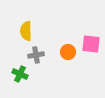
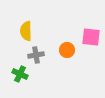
pink square: moved 7 px up
orange circle: moved 1 px left, 2 px up
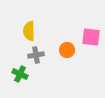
yellow semicircle: moved 3 px right
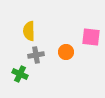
orange circle: moved 1 px left, 2 px down
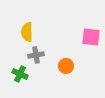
yellow semicircle: moved 2 px left, 1 px down
orange circle: moved 14 px down
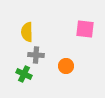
pink square: moved 6 px left, 8 px up
gray cross: rotated 14 degrees clockwise
green cross: moved 4 px right
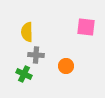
pink square: moved 1 px right, 2 px up
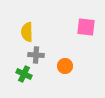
orange circle: moved 1 px left
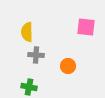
orange circle: moved 3 px right
green cross: moved 5 px right, 13 px down; rotated 14 degrees counterclockwise
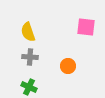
yellow semicircle: moved 1 px right; rotated 18 degrees counterclockwise
gray cross: moved 6 px left, 2 px down
green cross: rotated 14 degrees clockwise
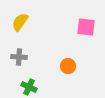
yellow semicircle: moved 8 px left, 10 px up; rotated 54 degrees clockwise
gray cross: moved 11 px left
